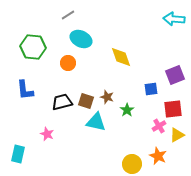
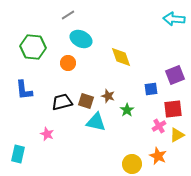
blue L-shape: moved 1 px left
brown star: moved 1 px right, 1 px up
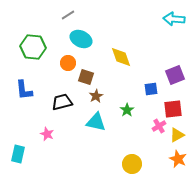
brown star: moved 12 px left; rotated 24 degrees clockwise
brown square: moved 24 px up
orange star: moved 20 px right, 3 px down
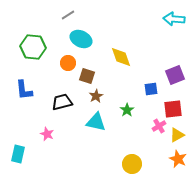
brown square: moved 1 px right, 1 px up
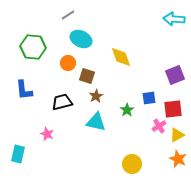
blue square: moved 2 px left, 9 px down
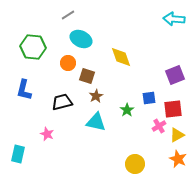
blue L-shape: rotated 20 degrees clockwise
yellow circle: moved 3 px right
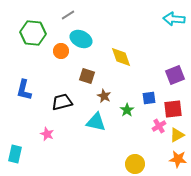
green hexagon: moved 14 px up
orange circle: moved 7 px left, 12 px up
brown star: moved 8 px right; rotated 16 degrees counterclockwise
cyan rectangle: moved 3 px left
orange star: rotated 18 degrees counterclockwise
